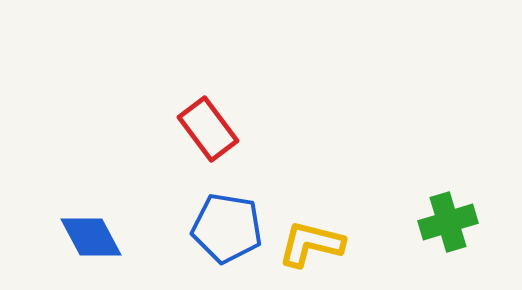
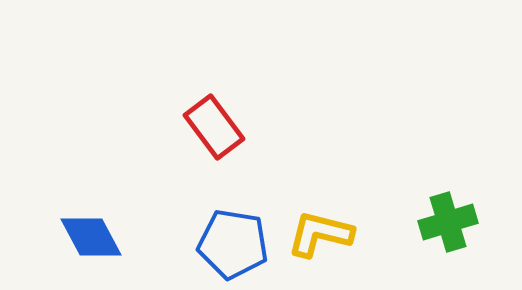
red rectangle: moved 6 px right, 2 px up
blue pentagon: moved 6 px right, 16 px down
yellow L-shape: moved 9 px right, 10 px up
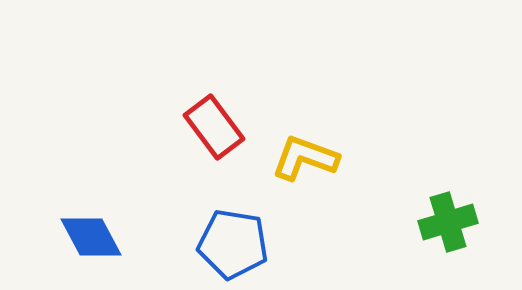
yellow L-shape: moved 15 px left, 76 px up; rotated 6 degrees clockwise
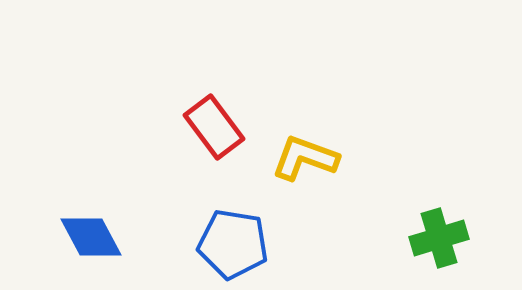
green cross: moved 9 px left, 16 px down
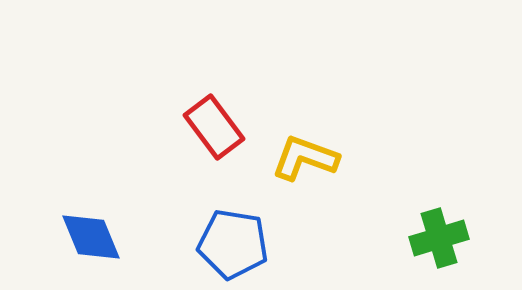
blue diamond: rotated 6 degrees clockwise
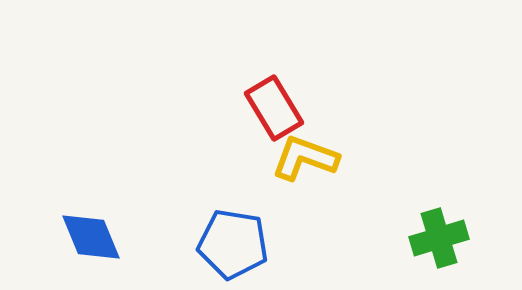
red rectangle: moved 60 px right, 19 px up; rotated 6 degrees clockwise
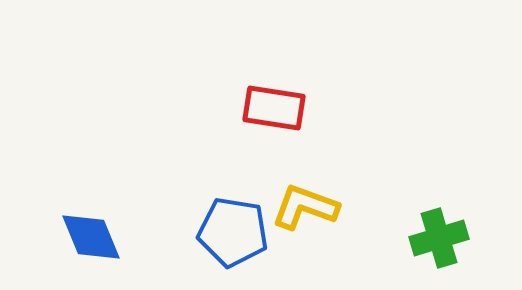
red rectangle: rotated 50 degrees counterclockwise
yellow L-shape: moved 49 px down
blue pentagon: moved 12 px up
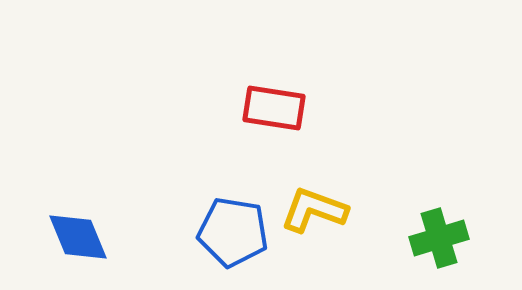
yellow L-shape: moved 9 px right, 3 px down
blue diamond: moved 13 px left
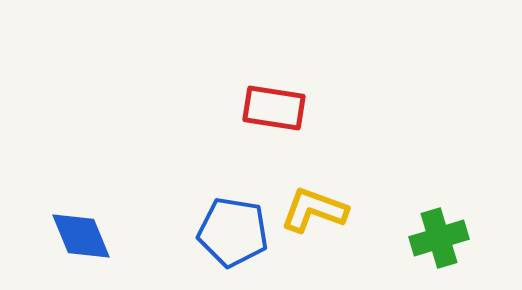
blue diamond: moved 3 px right, 1 px up
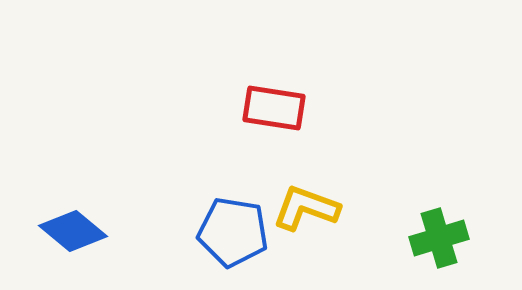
yellow L-shape: moved 8 px left, 2 px up
blue diamond: moved 8 px left, 5 px up; rotated 28 degrees counterclockwise
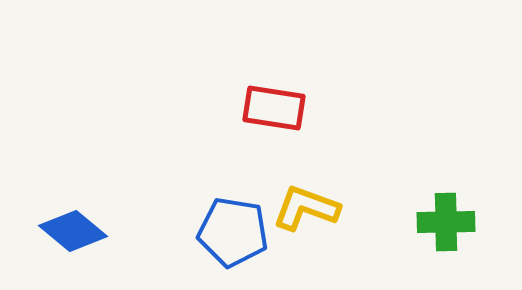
green cross: moved 7 px right, 16 px up; rotated 16 degrees clockwise
